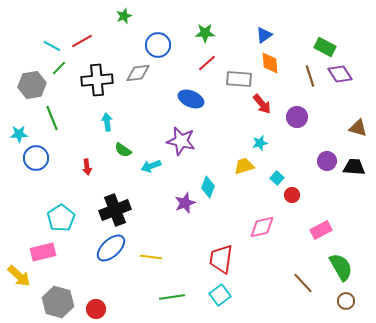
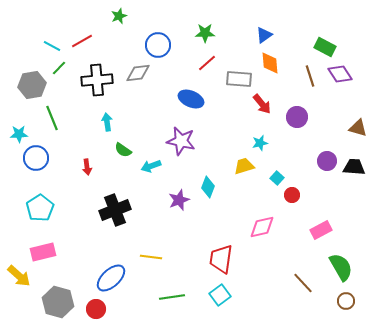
green star at (124, 16): moved 5 px left
purple star at (185, 203): moved 6 px left, 3 px up
cyan pentagon at (61, 218): moved 21 px left, 10 px up
blue ellipse at (111, 248): moved 30 px down
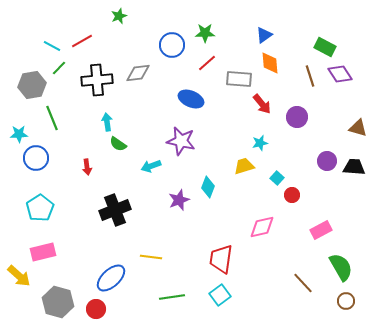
blue circle at (158, 45): moved 14 px right
green semicircle at (123, 150): moved 5 px left, 6 px up
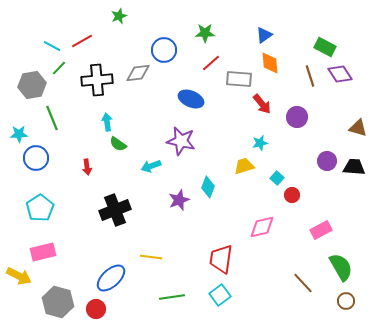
blue circle at (172, 45): moved 8 px left, 5 px down
red line at (207, 63): moved 4 px right
yellow arrow at (19, 276): rotated 15 degrees counterclockwise
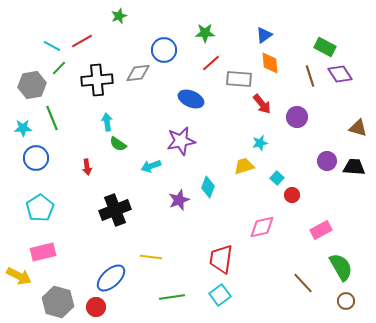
cyan star at (19, 134): moved 4 px right, 6 px up
purple star at (181, 141): rotated 24 degrees counterclockwise
red circle at (96, 309): moved 2 px up
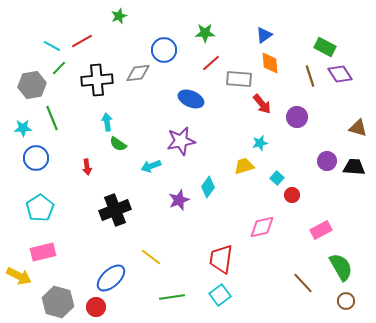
cyan diamond at (208, 187): rotated 15 degrees clockwise
yellow line at (151, 257): rotated 30 degrees clockwise
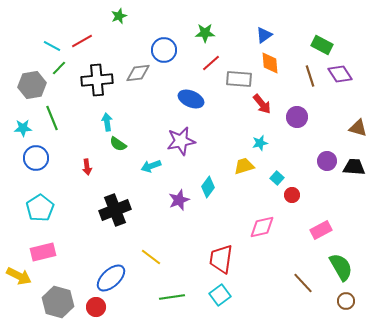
green rectangle at (325, 47): moved 3 px left, 2 px up
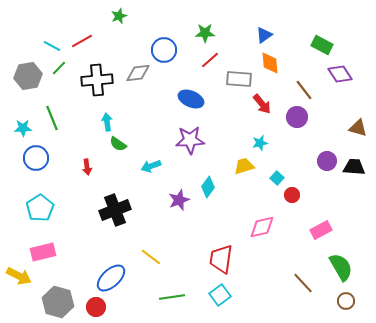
red line at (211, 63): moved 1 px left, 3 px up
brown line at (310, 76): moved 6 px left, 14 px down; rotated 20 degrees counterclockwise
gray hexagon at (32, 85): moved 4 px left, 9 px up
purple star at (181, 141): moved 9 px right, 1 px up; rotated 8 degrees clockwise
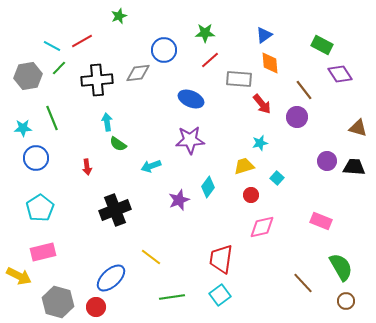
red circle at (292, 195): moved 41 px left
pink rectangle at (321, 230): moved 9 px up; rotated 50 degrees clockwise
